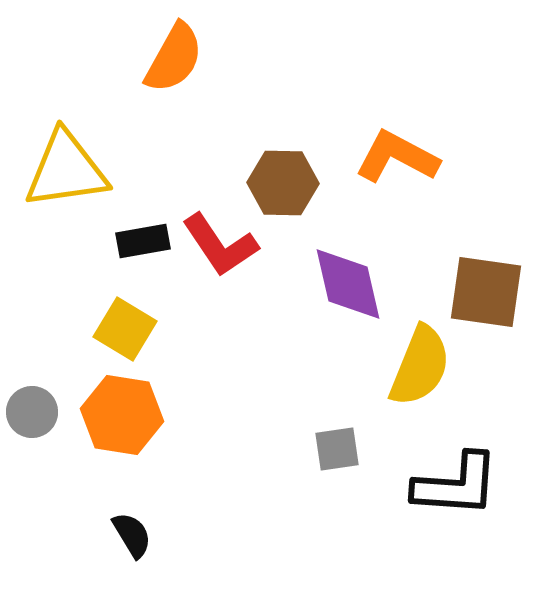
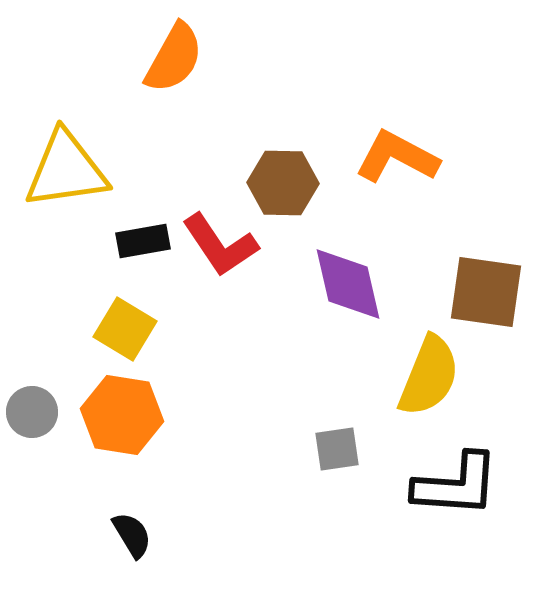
yellow semicircle: moved 9 px right, 10 px down
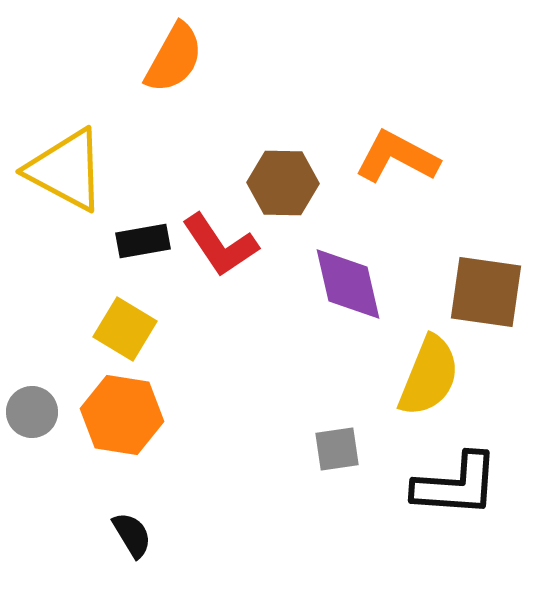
yellow triangle: rotated 36 degrees clockwise
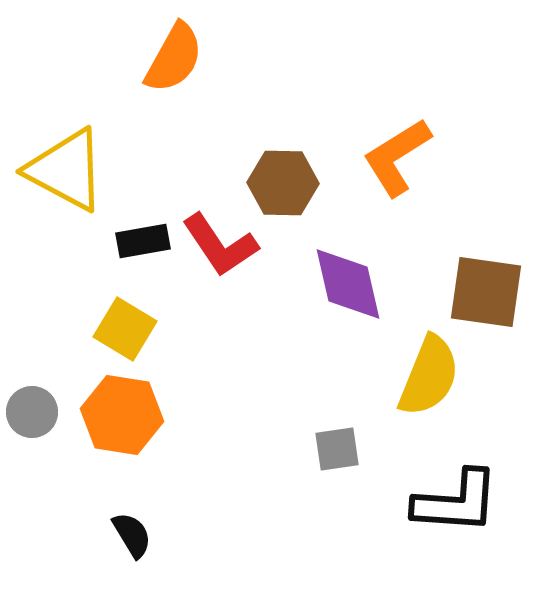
orange L-shape: rotated 60 degrees counterclockwise
black L-shape: moved 17 px down
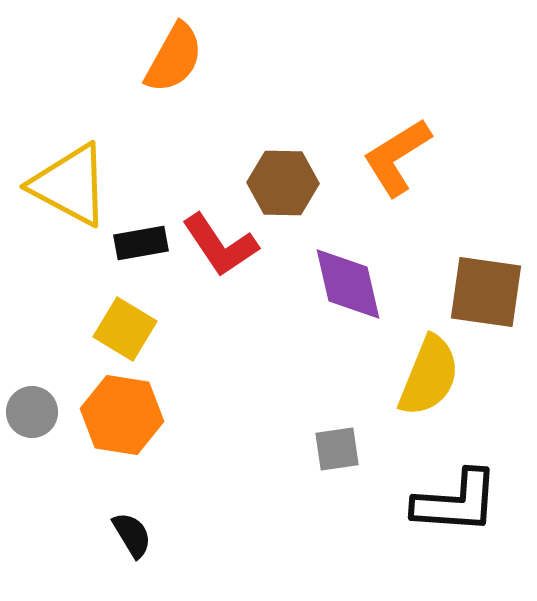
yellow triangle: moved 4 px right, 15 px down
black rectangle: moved 2 px left, 2 px down
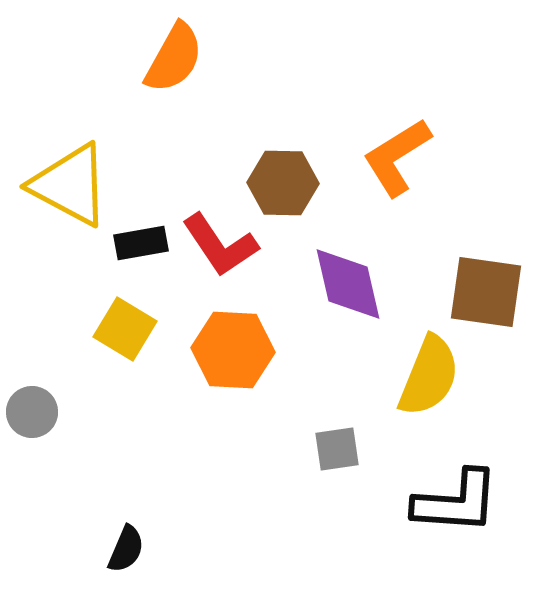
orange hexagon: moved 111 px right, 65 px up; rotated 6 degrees counterclockwise
black semicircle: moved 6 px left, 14 px down; rotated 54 degrees clockwise
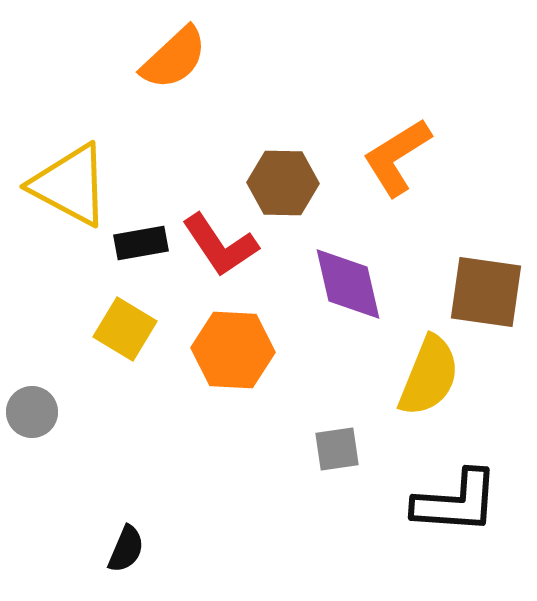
orange semicircle: rotated 18 degrees clockwise
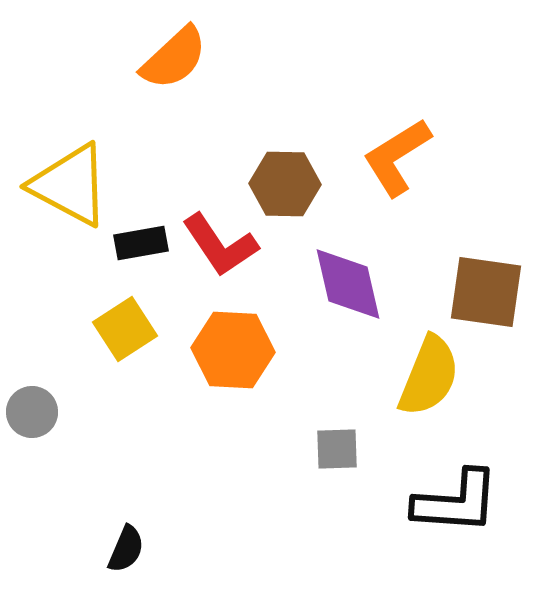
brown hexagon: moved 2 px right, 1 px down
yellow square: rotated 26 degrees clockwise
gray square: rotated 6 degrees clockwise
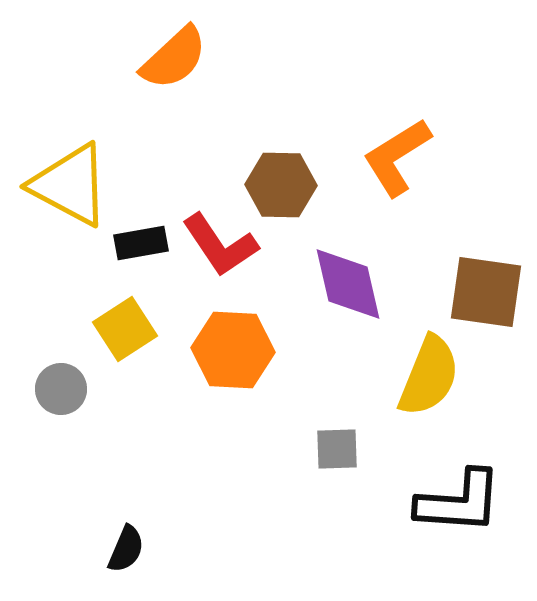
brown hexagon: moved 4 px left, 1 px down
gray circle: moved 29 px right, 23 px up
black L-shape: moved 3 px right
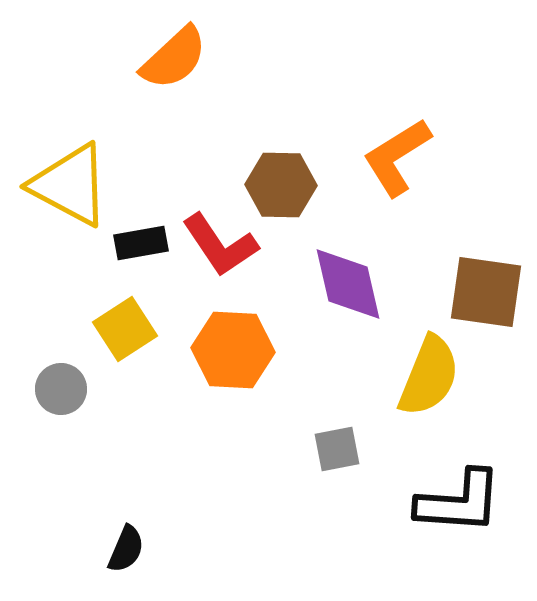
gray square: rotated 9 degrees counterclockwise
